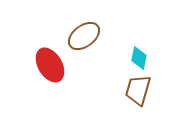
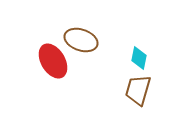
brown ellipse: moved 3 px left, 4 px down; rotated 56 degrees clockwise
red ellipse: moved 3 px right, 4 px up
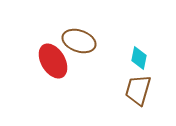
brown ellipse: moved 2 px left, 1 px down
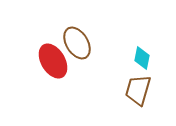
brown ellipse: moved 2 px left, 2 px down; rotated 40 degrees clockwise
cyan diamond: moved 3 px right
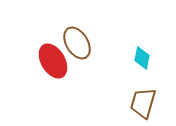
brown trapezoid: moved 5 px right, 13 px down
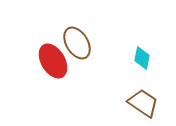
brown trapezoid: rotated 108 degrees clockwise
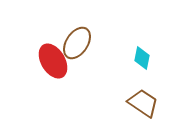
brown ellipse: rotated 64 degrees clockwise
